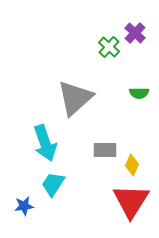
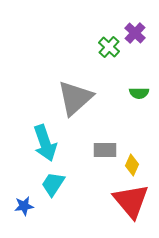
red triangle: rotated 12 degrees counterclockwise
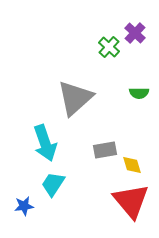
gray rectangle: rotated 10 degrees counterclockwise
yellow diamond: rotated 40 degrees counterclockwise
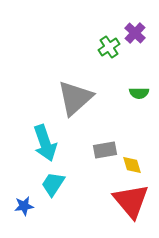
green cross: rotated 15 degrees clockwise
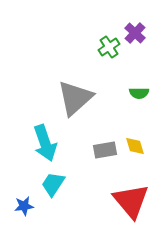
yellow diamond: moved 3 px right, 19 px up
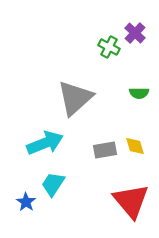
green cross: rotated 30 degrees counterclockwise
cyan arrow: rotated 93 degrees counterclockwise
blue star: moved 2 px right, 4 px up; rotated 30 degrees counterclockwise
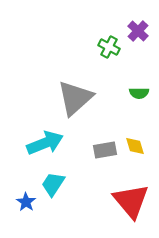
purple cross: moved 3 px right, 2 px up
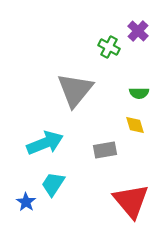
gray triangle: moved 8 px up; rotated 9 degrees counterclockwise
yellow diamond: moved 21 px up
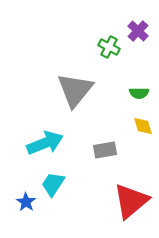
yellow diamond: moved 8 px right, 1 px down
red triangle: rotated 30 degrees clockwise
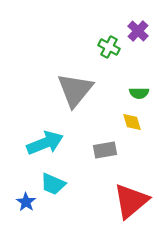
yellow diamond: moved 11 px left, 4 px up
cyan trapezoid: rotated 100 degrees counterclockwise
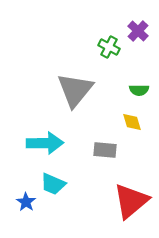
green semicircle: moved 3 px up
cyan arrow: rotated 21 degrees clockwise
gray rectangle: rotated 15 degrees clockwise
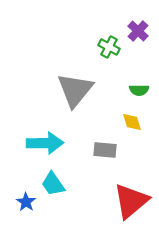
cyan trapezoid: rotated 32 degrees clockwise
